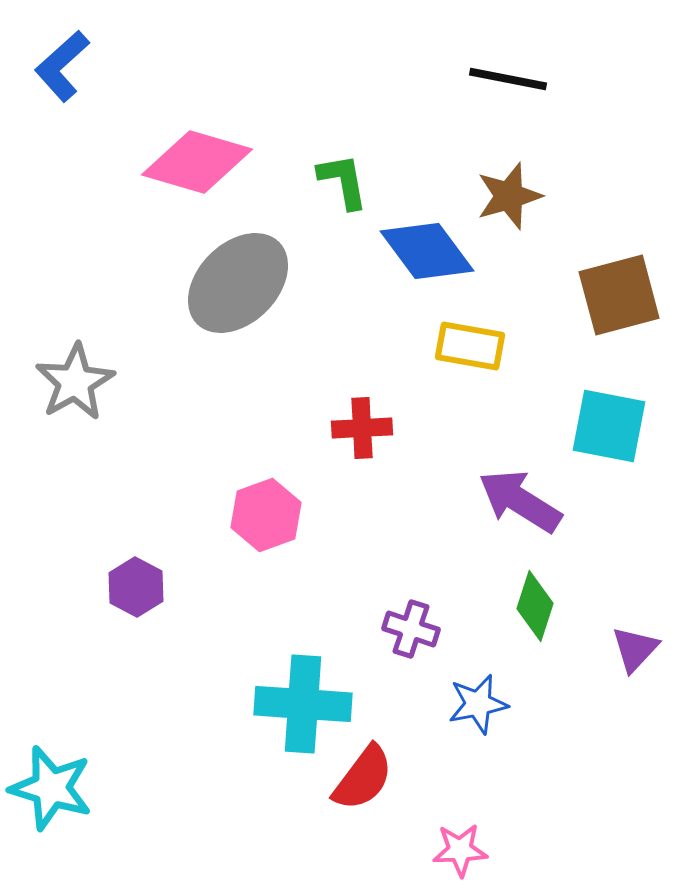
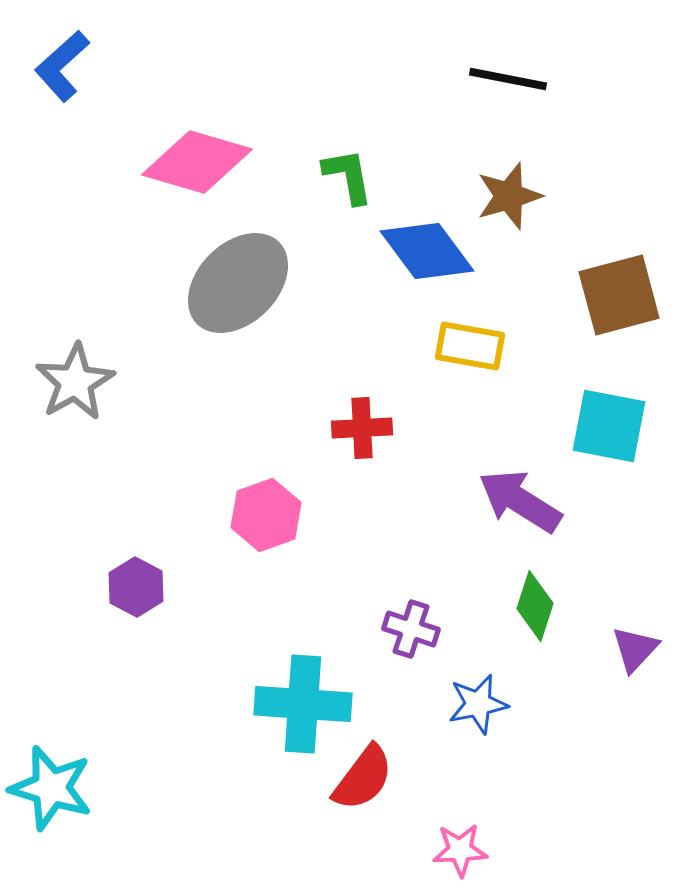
green L-shape: moved 5 px right, 5 px up
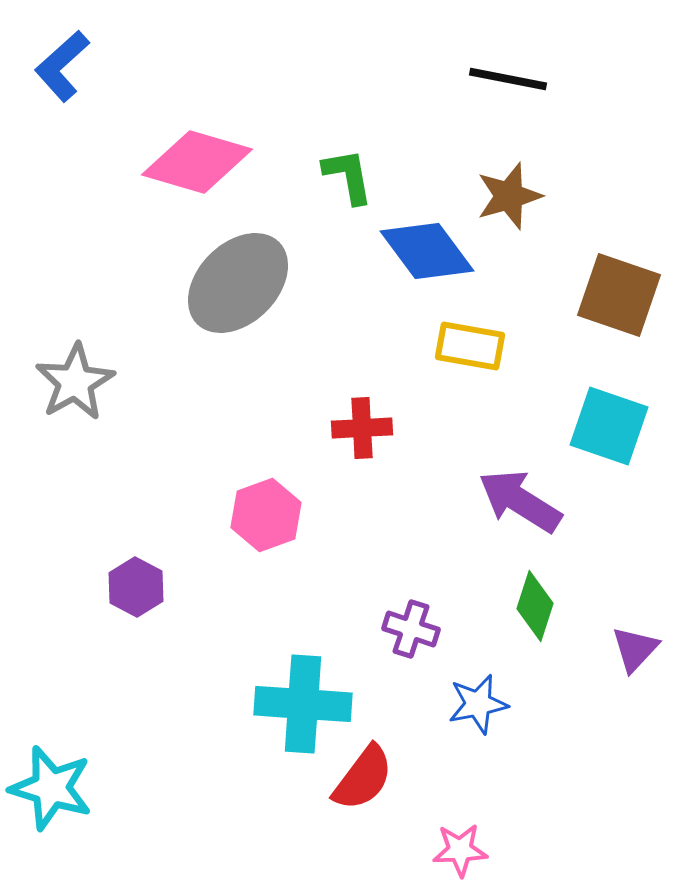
brown square: rotated 34 degrees clockwise
cyan square: rotated 8 degrees clockwise
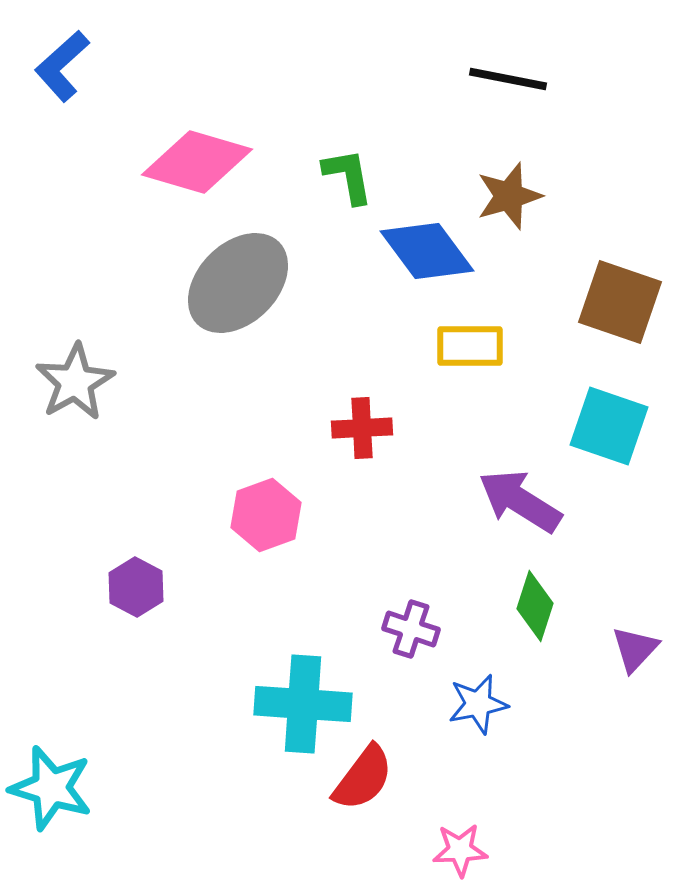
brown square: moved 1 px right, 7 px down
yellow rectangle: rotated 10 degrees counterclockwise
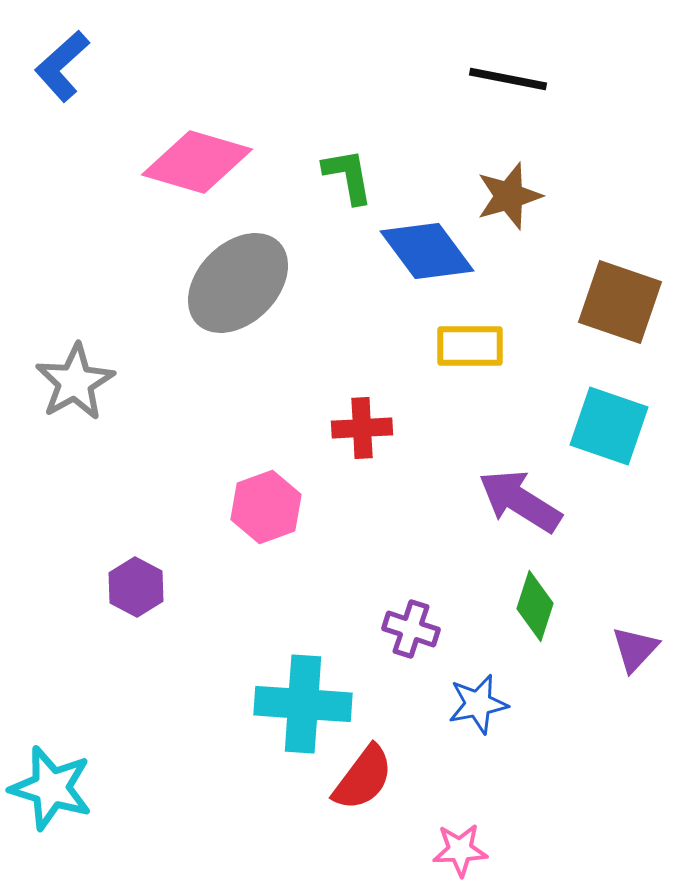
pink hexagon: moved 8 px up
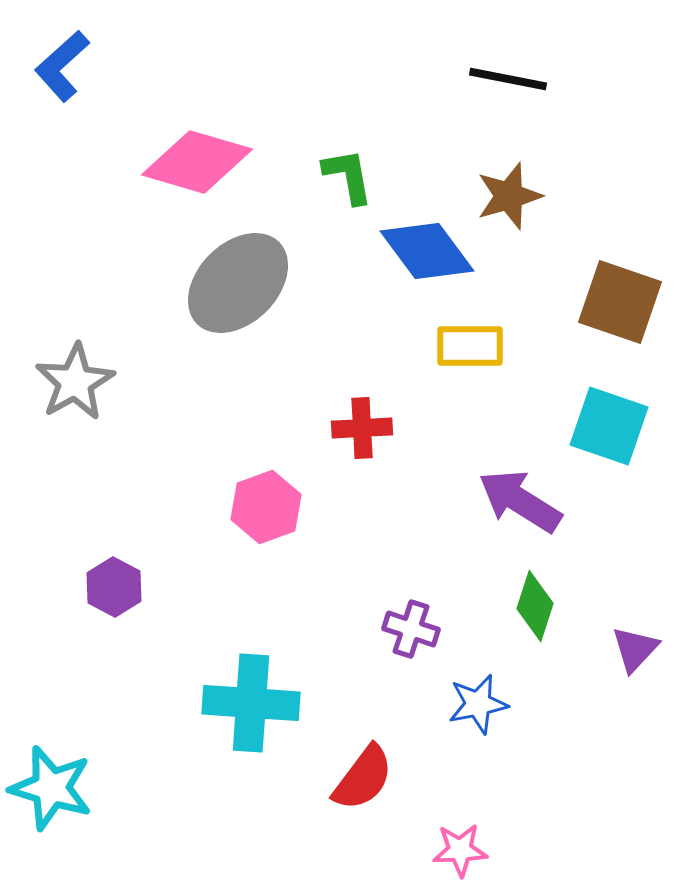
purple hexagon: moved 22 px left
cyan cross: moved 52 px left, 1 px up
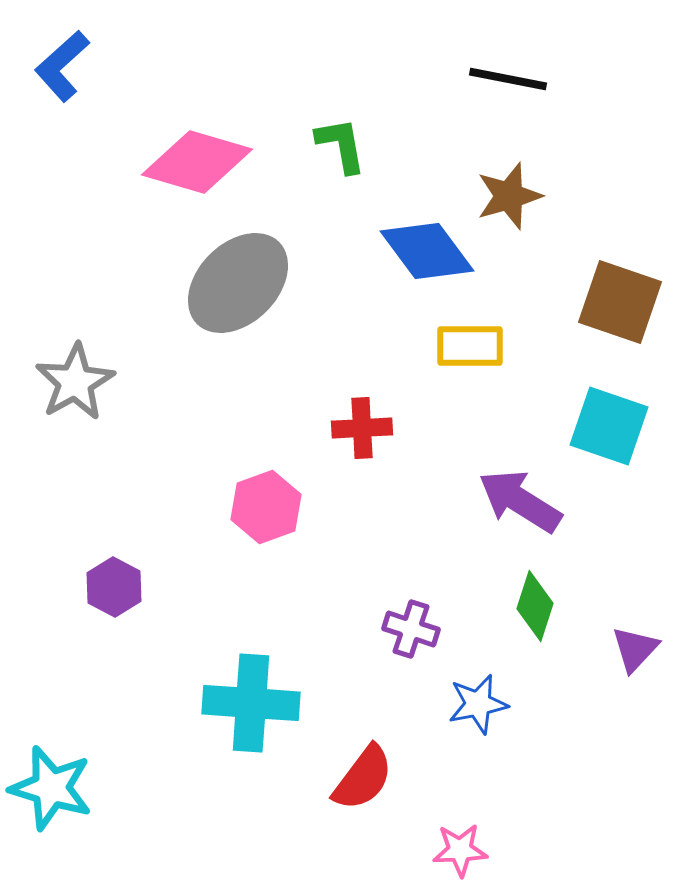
green L-shape: moved 7 px left, 31 px up
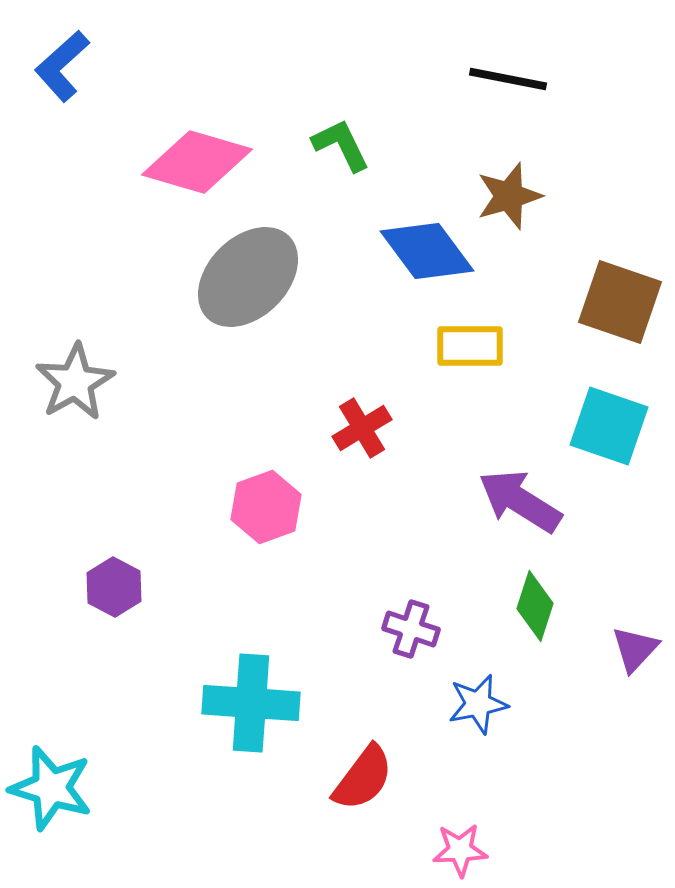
green L-shape: rotated 16 degrees counterclockwise
gray ellipse: moved 10 px right, 6 px up
red cross: rotated 28 degrees counterclockwise
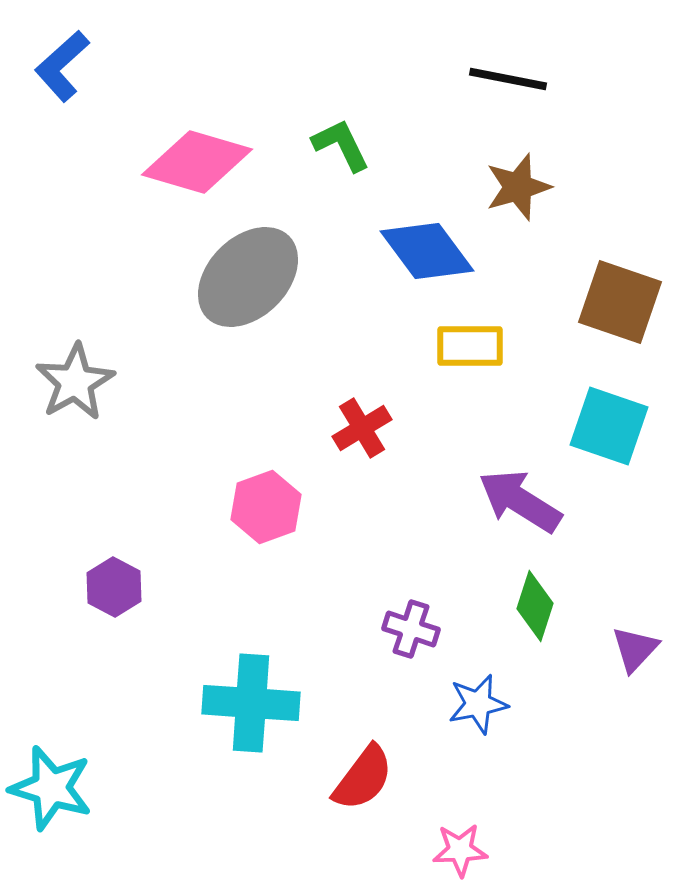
brown star: moved 9 px right, 9 px up
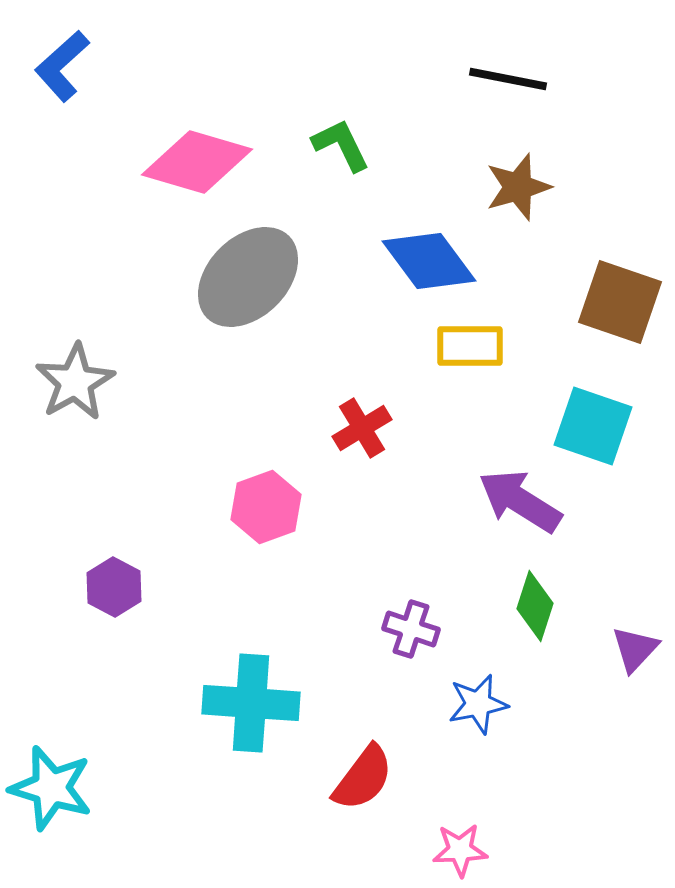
blue diamond: moved 2 px right, 10 px down
cyan square: moved 16 px left
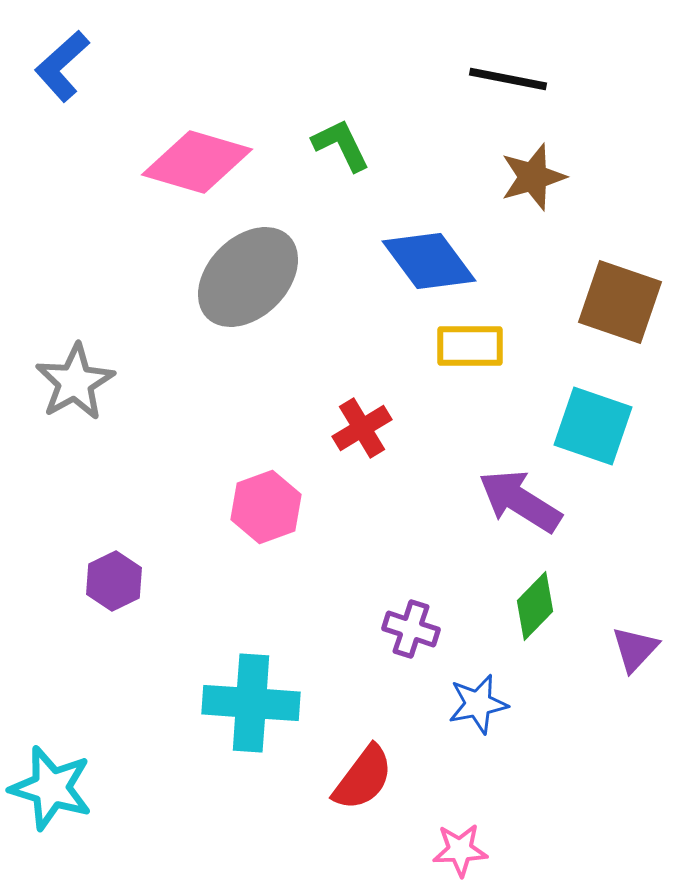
brown star: moved 15 px right, 10 px up
purple hexagon: moved 6 px up; rotated 6 degrees clockwise
green diamond: rotated 26 degrees clockwise
